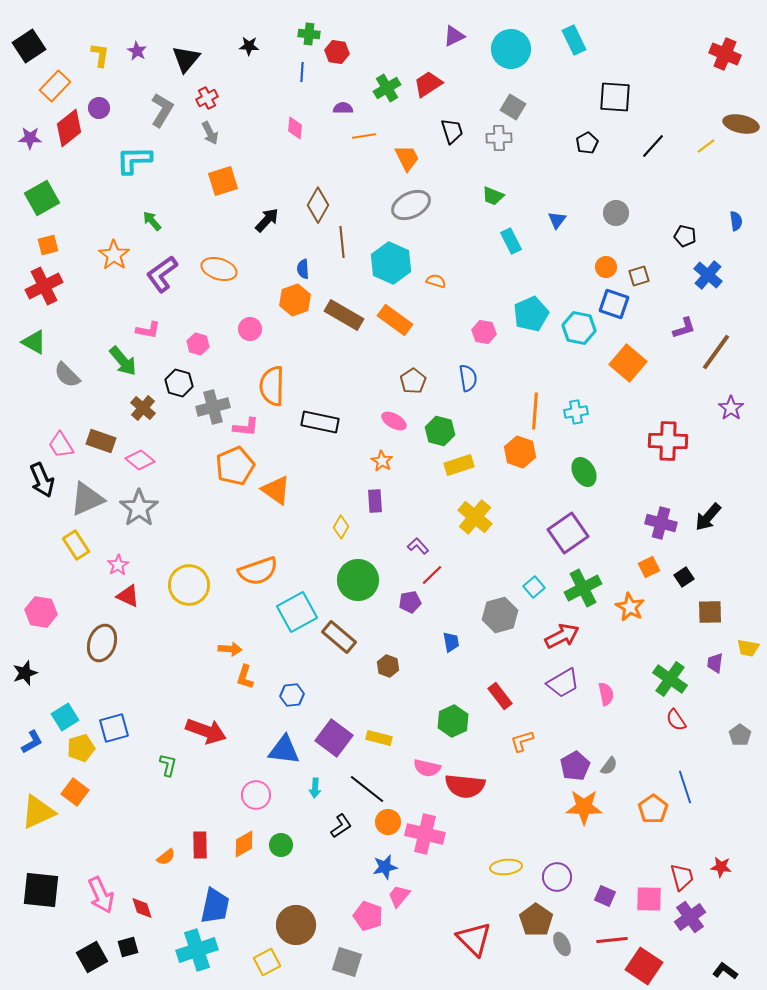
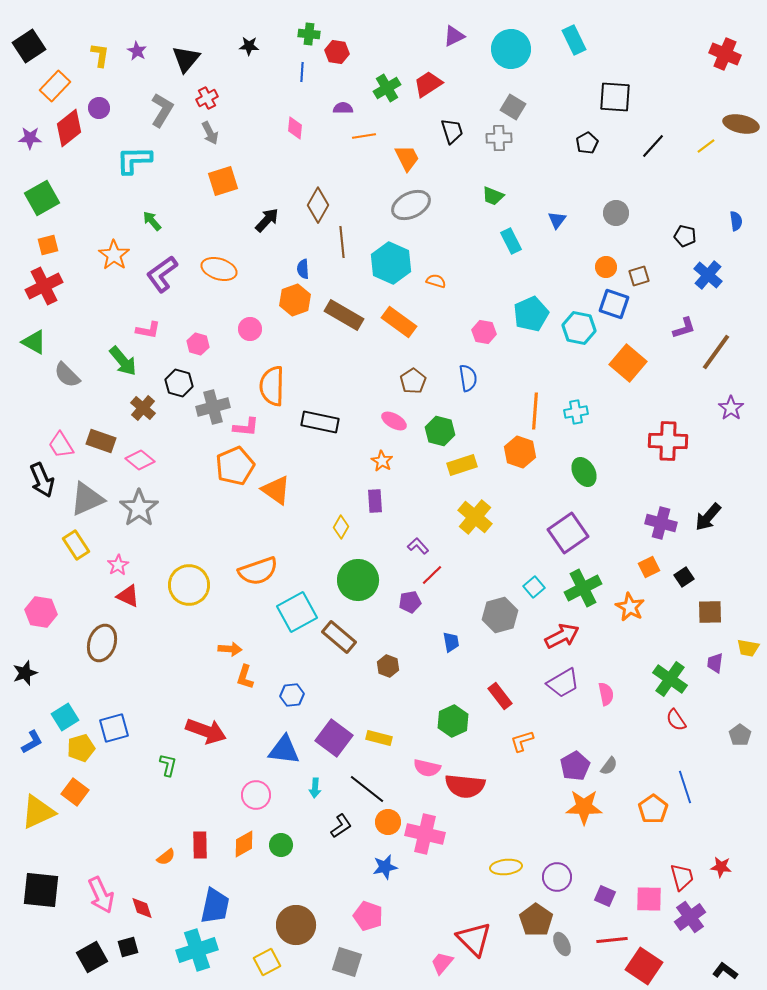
orange rectangle at (395, 320): moved 4 px right, 2 px down
yellow rectangle at (459, 465): moved 3 px right
pink trapezoid at (399, 896): moved 43 px right, 67 px down
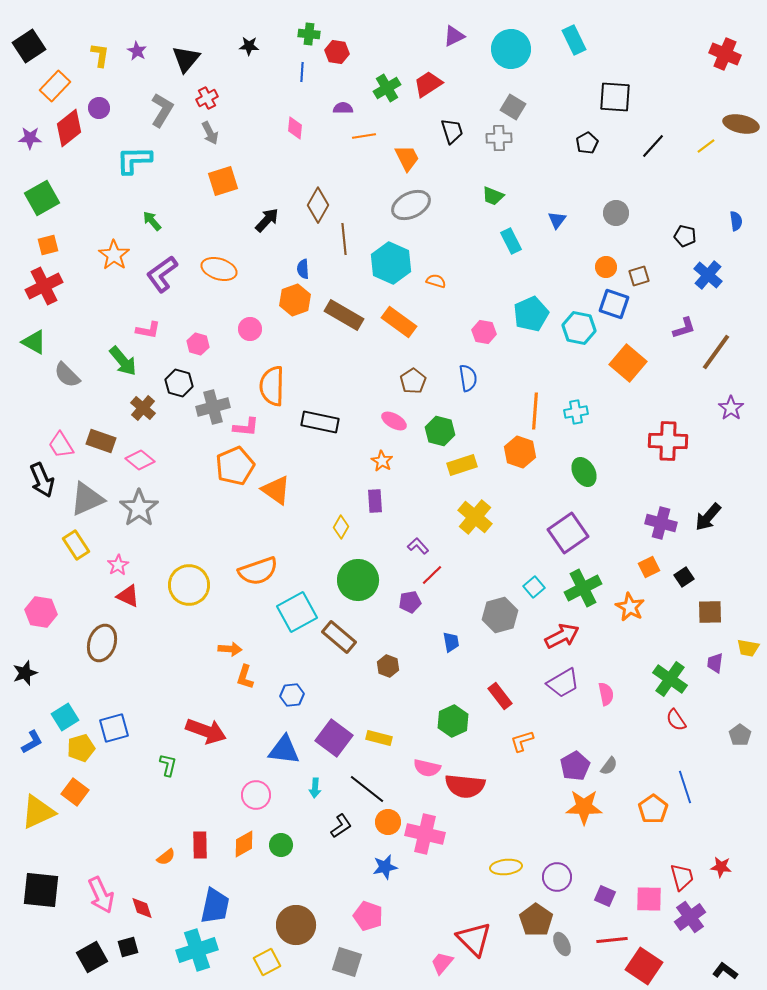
brown line at (342, 242): moved 2 px right, 3 px up
